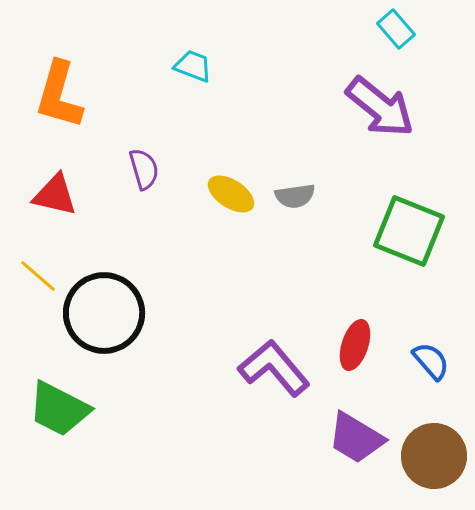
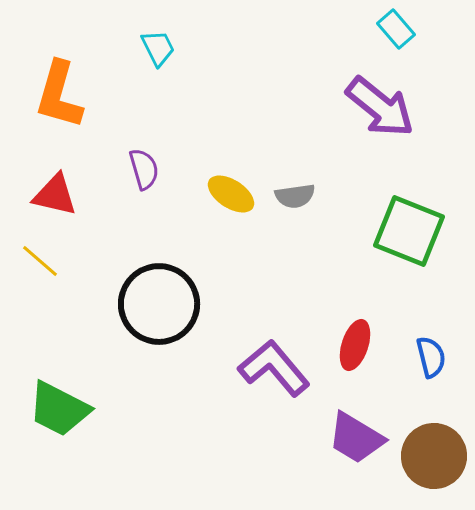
cyan trapezoid: moved 35 px left, 18 px up; rotated 42 degrees clockwise
yellow line: moved 2 px right, 15 px up
black circle: moved 55 px right, 9 px up
blue semicircle: moved 4 px up; rotated 27 degrees clockwise
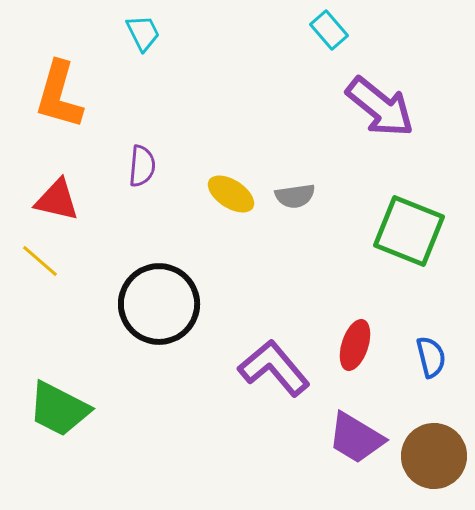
cyan rectangle: moved 67 px left, 1 px down
cyan trapezoid: moved 15 px left, 15 px up
purple semicircle: moved 2 px left, 3 px up; rotated 21 degrees clockwise
red triangle: moved 2 px right, 5 px down
